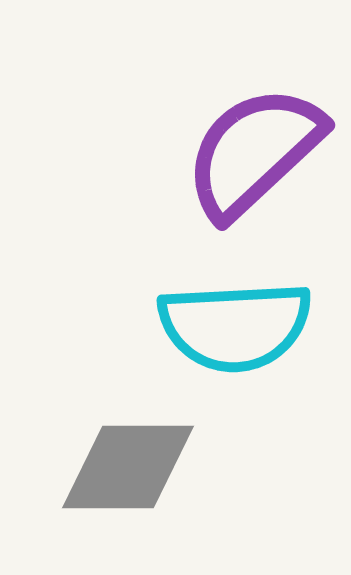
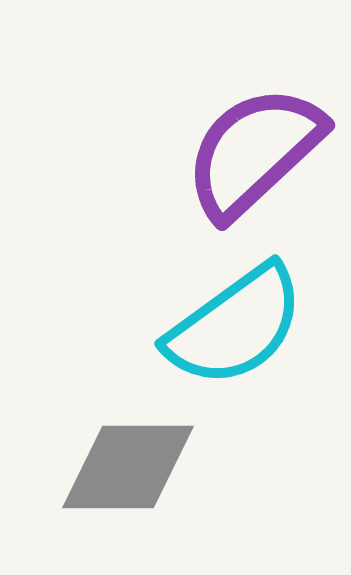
cyan semicircle: rotated 33 degrees counterclockwise
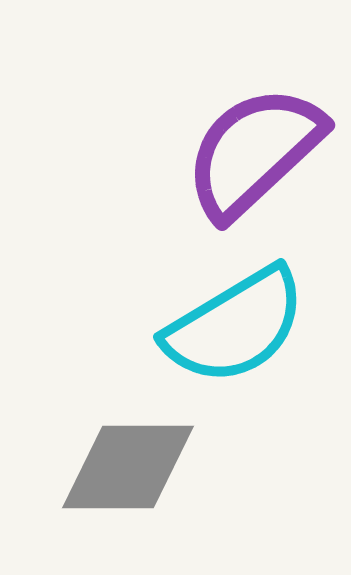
cyan semicircle: rotated 5 degrees clockwise
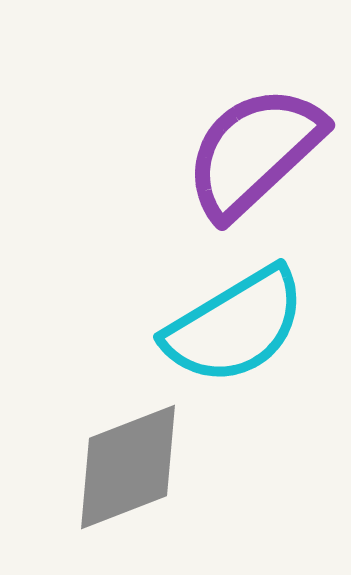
gray diamond: rotated 21 degrees counterclockwise
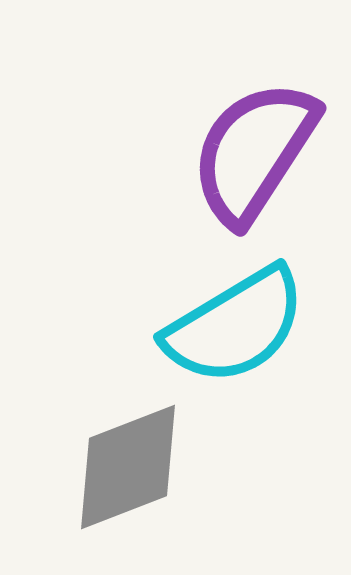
purple semicircle: rotated 14 degrees counterclockwise
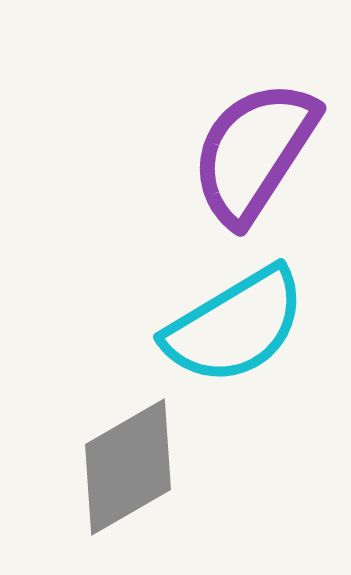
gray diamond: rotated 9 degrees counterclockwise
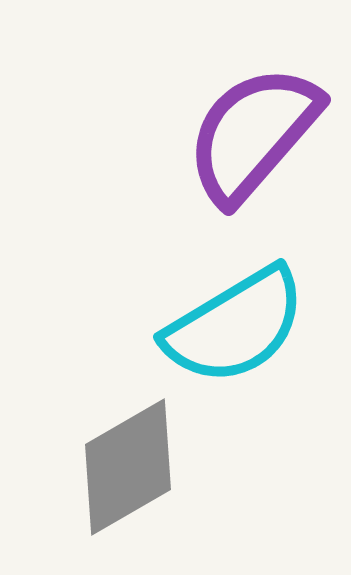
purple semicircle: moved 1 px left, 18 px up; rotated 8 degrees clockwise
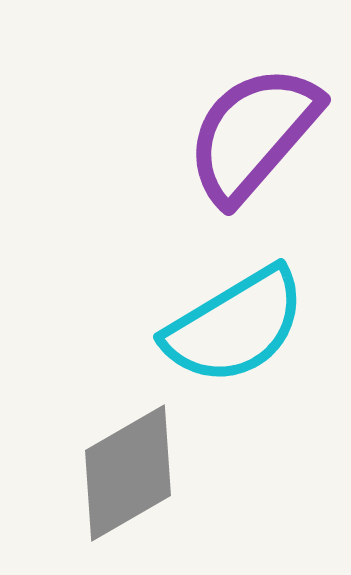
gray diamond: moved 6 px down
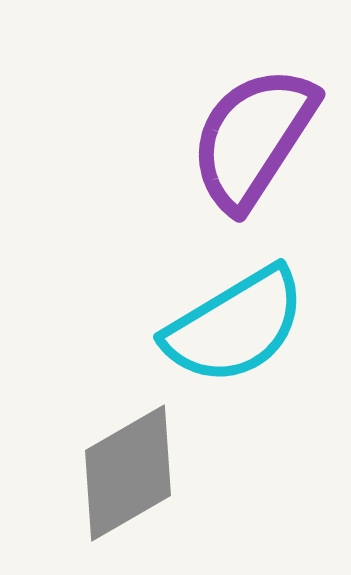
purple semicircle: moved 4 px down; rotated 8 degrees counterclockwise
